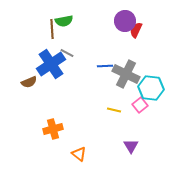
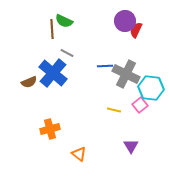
green semicircle: rotated 36 degrees clockwise
blue cross: moved 2 px right, 9 px down; rotated 16 degrees counterclockwise
orange cross: moved 3 px left
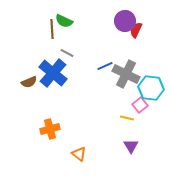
blue line: rotated 21 degrees counterclockwise
yellow line: moved 13 px right, 8 px down
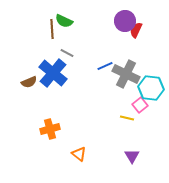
purple triangle: moved 1 px right, 10 px down
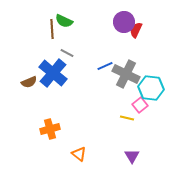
purple circle: moved 1 px left, 1 px down
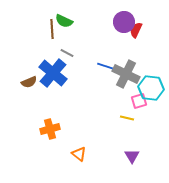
blue line: rotated 42 degrees clockwise
pink square: moved 1 px left, 4 px up; rotated 21 degrees clockwise
